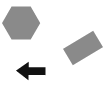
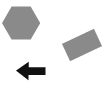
gray rectangle: moved 1 px left, 3 px up; rotated 6 degrees clockwise
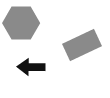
black arrow: moved 4 px up
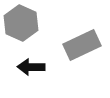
gray hexagon: rotated 24 degrees clockwise
